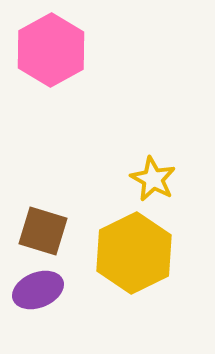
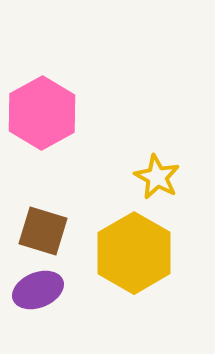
pink hexagon: moved 9 px left, 63 px down
yellow star: moved 4 px right, 2 px up
yellow hexagon: rotated 4 degrees counterclockwise
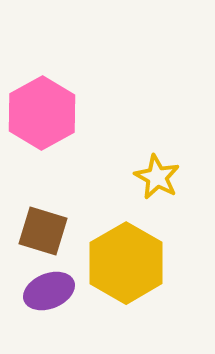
yellow hexagon: moved 8 px left, 10 px down
purple ellipse: moved 11 px right, 1 px down
